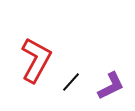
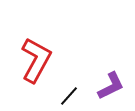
black line: moved 2 px left, 14 px down
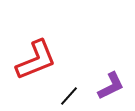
red L-shape: rotated 39 degrees clockwise
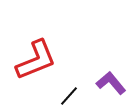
purple L-shape: moved 3 px up; rotated 104 degrees counterclockwise
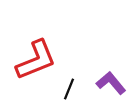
black line: moved 7 px up; rotated 20 degrees counterclockwise
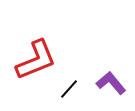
black line: rotated 20 degrees clockwise
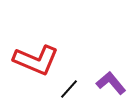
red L-shape: rotated 45 degrees clockwise
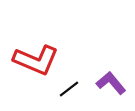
black line: rotated 10 degrees clockwise
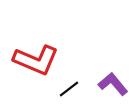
purple L-shape: moved 2 px right, 1 px down
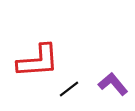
red L-shape: moved 2 px right, 1 px down; rotated 27 degrees counterclockwise
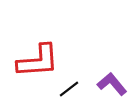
purple L-shape: moved 1 px left
